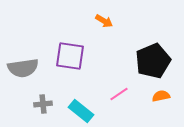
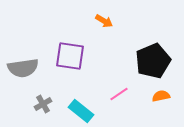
gray cross: rotated 24 degrees counterclockwise
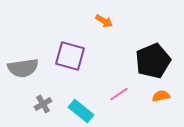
purple square: rotated 8 degrees clockwise
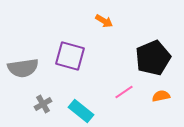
black pentagon: moved 3 px up
pink line: moved 5 px right, 2 px up
